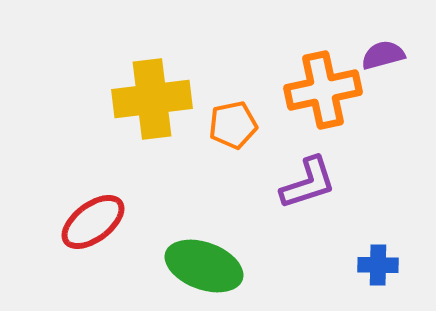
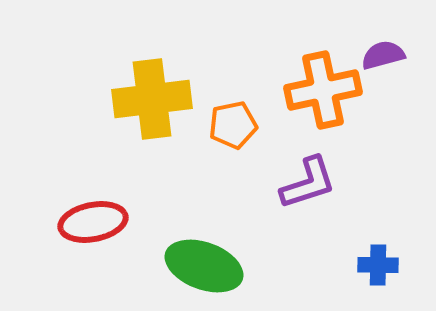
red ellipse: rotated 26 degrees clockwise
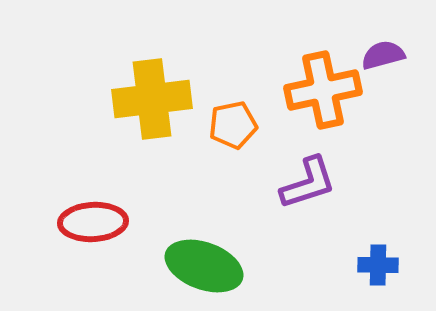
red ellipse: rotated 8 degrees clockwise
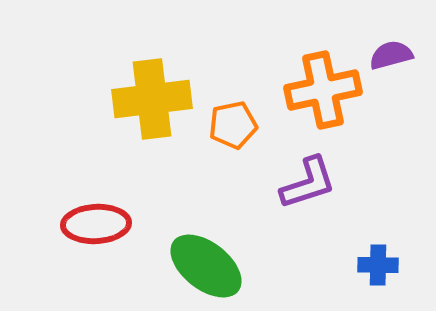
purple semicircle: moved 8 px right
red ellipse: moved 3 px right, 2 px down
green ellipse: moved 2 px right; rotated 18 degrees clockwise
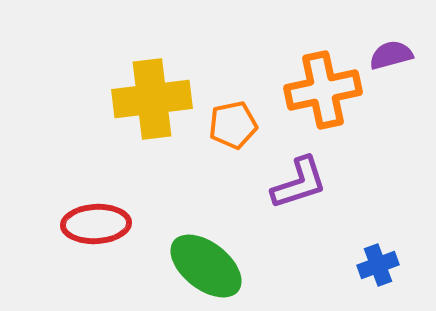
purple L-shape: moved 9 px left
blue cross: rotated 21 degrees counterclockwise
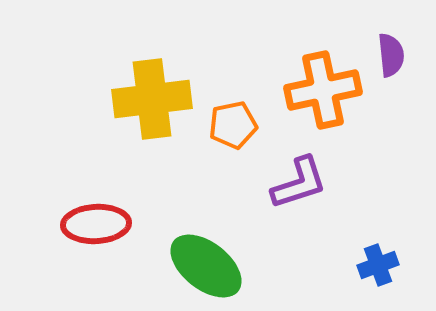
purple semicircle: rotated 99 degrees clockwise
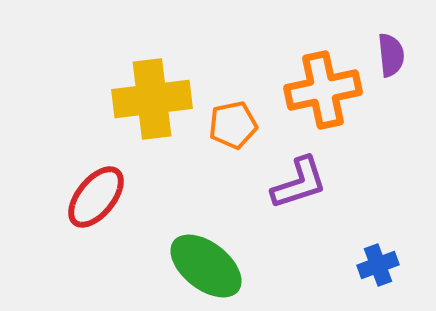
red ellipse: moved 27 px up; rotated 48 degrees counterclockwise
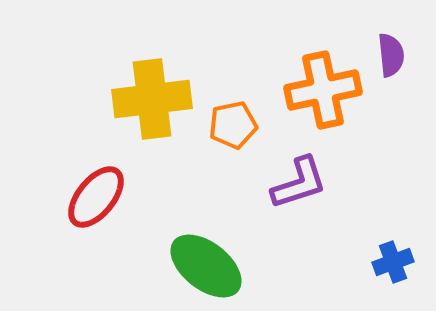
blue cross: moved 15 px right, 3 px up
